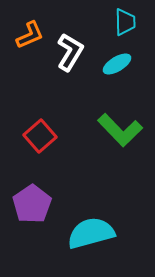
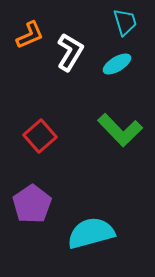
cyan trapezoid: rotated 16 degrees counterclockwise
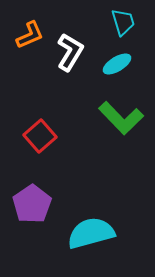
cyan trapezoid: moved 2 px left
green L-shape: moved 1 px right, 12 px up
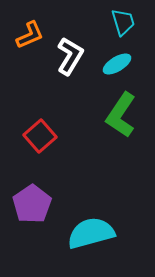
white L-shape: moved 4 px down
green L-shape: moved 3 px up; rotated 78 degrees clockwise
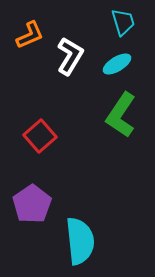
cyan semicircle: moved 11 px left, 8 px down; rotated 99 degrees clockwise
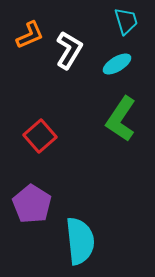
cyan trapezoid: moved 3 px right, 1 px up
white L-shape: moved 1 px left, 6 px up
green L-shape: moved 4 px down
purple pentagon: rotated 6 degrees counterclockwise
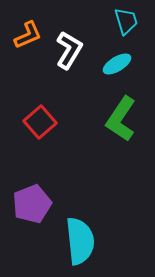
orange L-shape: moved 2 px left
red square: moved 14 px up
purple pentagon: rotated 18 degrees clockwise
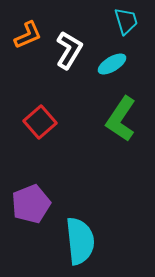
cyan ellipse: moved 5 px left
purple pentagon: moved 1 px left
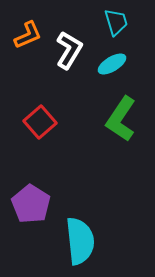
cyan trapezoid: moved 10 px left, 1 px down
purple pentagon: rotated 18 degrees counterclockwise
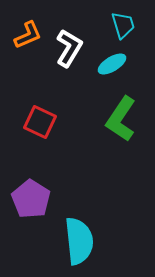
cyan trapezoid: moved 7 px right, 3 px down
white L-shape: moved 2 px up
red square: rotated 24 degrees counterclockwise
purple pentagon: moved 5 px up
cyan semicircle: moved 1 px left
